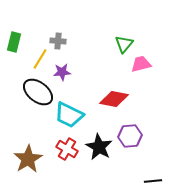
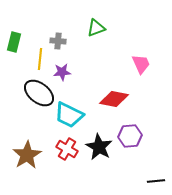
green triangle: moved 28 px left, 16 px up; rotated 30 degrees clockwise
yellow line: rotated 25 degrees counterclockwise
pink trapezoid: rotated 80 degrees clockwise
black ellipse: moved 1 px right, 1 px down
brown star: moved 1 px left, 4 px up
black line: moved 3 px right
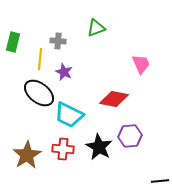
green rectangle: moved 1 px left
purple star: moved 2 px right; rotated 30 degrees clockwise
red cross: moved 4 px left; rotated 25 degrees counterclockwise
black line: moved 4 px right
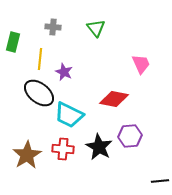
green triangle: rotated 48 degrees counterclockwise
gray cross: moved 5 px left, 14 px up
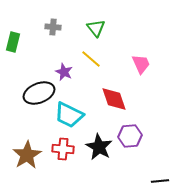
yellow line: moved 51 px right; rotated 55 degrees counterclockwise
black ellipse: rotated 60 degrees counterclockwise
red diamond: rotated 60 degrees clockwise
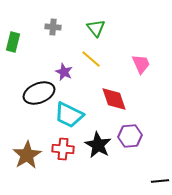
black star: moved 1 px left, 2 px up
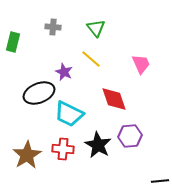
cyan trapezoid: moved 1 px up
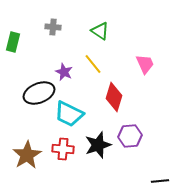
green triangle: moved 4 px right, 3 px down; rotated 18 degrees counterclockwise
yellow line: moved 2 px right, 5 px down; rotated 10 degrees clockwise
pink trapezoid: moved 4 px right
red diamond: moved 2 px up; rotated 36 degrees clockwise
black star: rotated 24 degrees clockwise
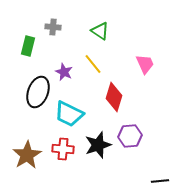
green rectangle: moved 15 px right, 4 px down
black ellipse: moved 1 px left, 1 px up; rotated 48 degrees counterclockwise
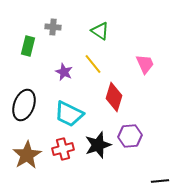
black ellipse: moved 14 px left, 13 px down
red cross: rotated 20 degrees counterclockwise
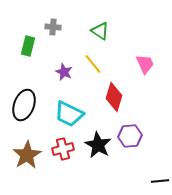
black star: rotated 24 degrees counterclockwise
